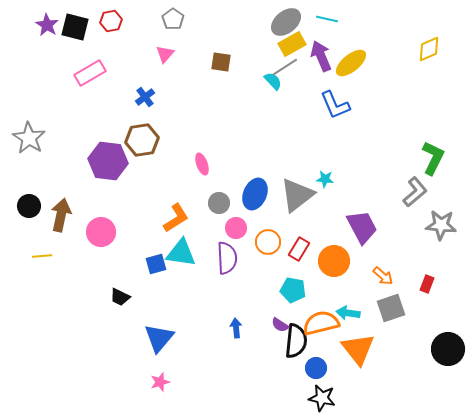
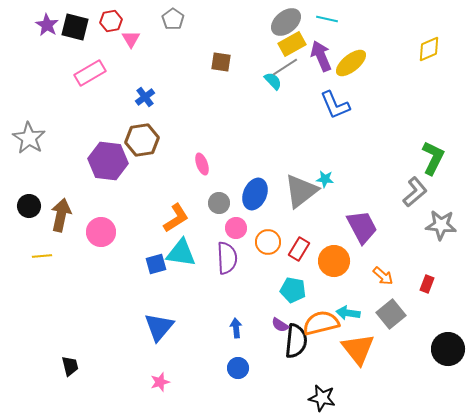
pink triangle at (165, 54): moved 34 px left, 15 px up; rotated 12 degrees counterclockwise
gray triangle at (297, 195): moved 4 px right, 4 px up
black trapezoid at (120, 297): moved 50 px left, 69 px down; rotated 130 degrees counterclockwise
gray square at (391, 308): moved 6 px down; rotated 20 degrees counterclockwise
blue triangle at (159, 338): moved 11 px up
blue circle at (316, 368): moved 78 px left
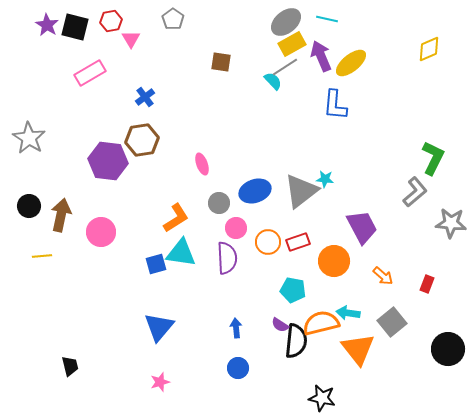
blue L-shape at (335, 105): rotated 28 degrees clockwise
blue ellipse at (255, 194): moved 3 px up; rotated 48 degrees clockwise
gray star at (441, 225): moved 10 px right, 2 px up
red rectangle at (299, 249): moved 1 px left, 7 px up; rotated 40 degrees clockwise
gray square at (391, 314): moved 1 px right, 8 px down
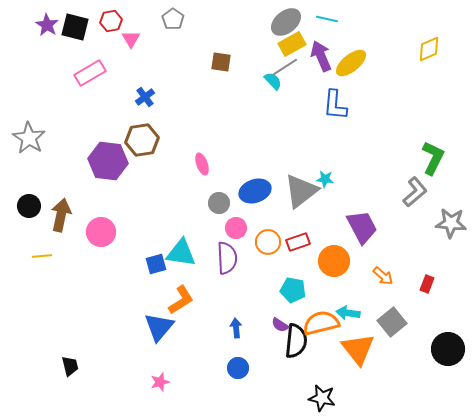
orange L-shape at (176, 218): moved 5 px right, 82 px down
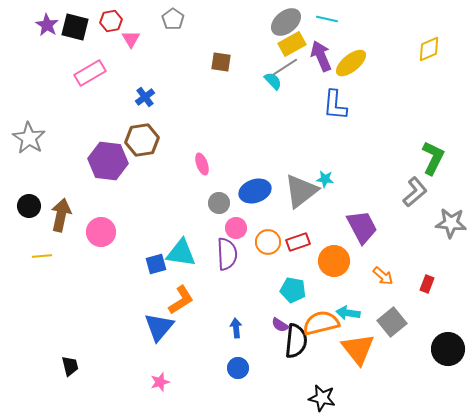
purple semicircle at (227, 258): moved 4 px up
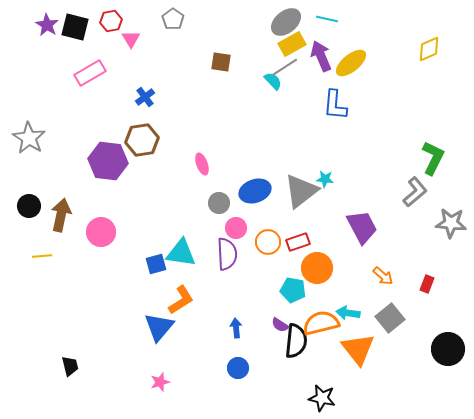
orange circle at (334, 261): moved 17 px left, 7 px down
gray square at (392, 322): moved 2 px left, 4 px up
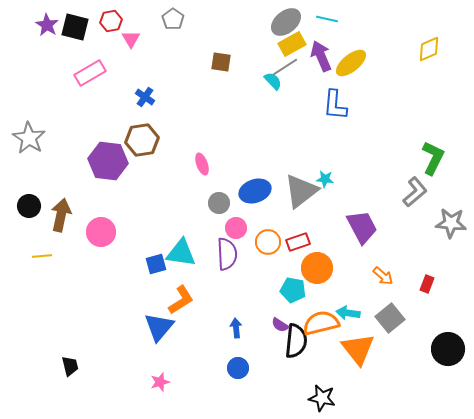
blue cross at (145, 97): rotated 18 degrees counterclockwise
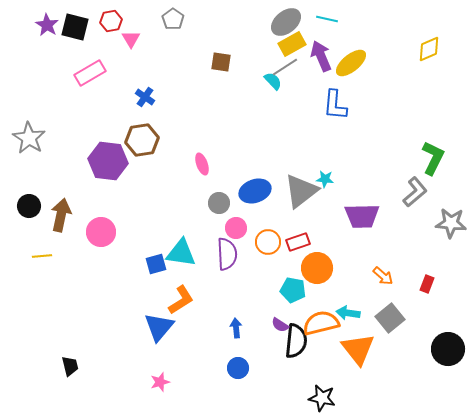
purple trapezoid at (362, 227): moved 11 px up; rotated 117 degrees clockwise
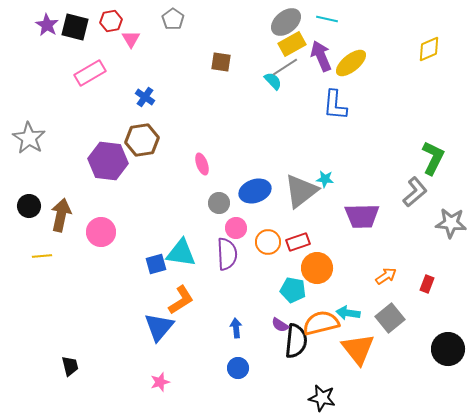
orange arrow at (383, 276): moved 3 px right; rotated 75 degrees counterclockwise
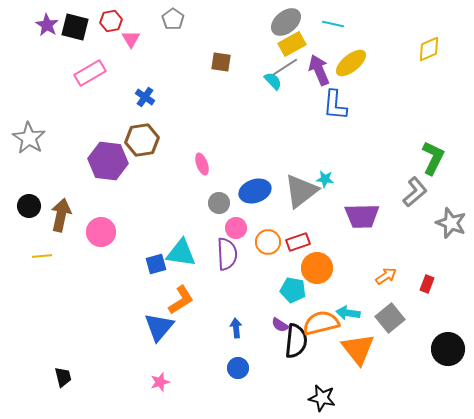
cyan line at (327, 19): moved 6 px right, 5 px down
purple arrow at (321, 56): moved 2 px left, 14 px down
gray star at (451, 223): rotated 16 degrees clockwise
black trapezoid at (70, 366): moved 7 px left, 11 px down
